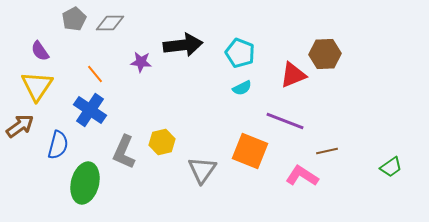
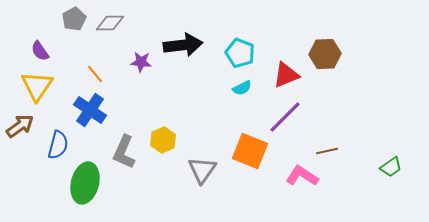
red triangle: moved 7 px left
purple line: moved 4 px up; rotated 66 degrees counterclockwise
yellow hexagon: moved 1 px right, 2 px up; rotated 10 degrees counterclockwise
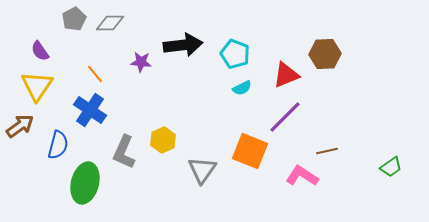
cyan pentagon: moved 5 px left, 1 px down
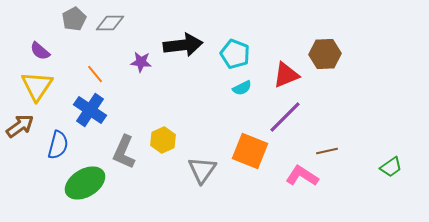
purple semicircle: rotated 15 degrees counterclockwise
green ellipse: rotated 45 degrees clockwise
